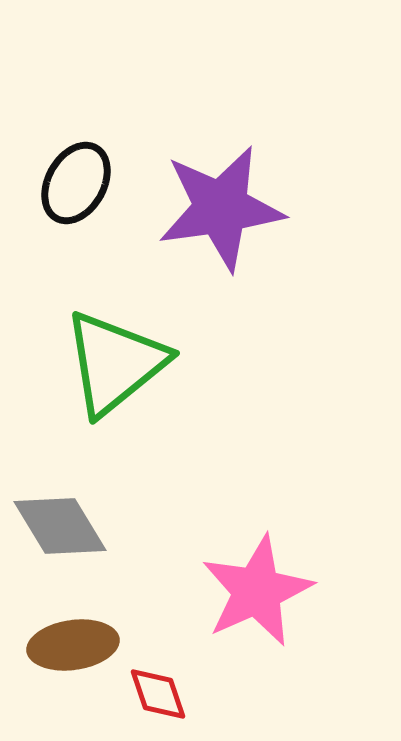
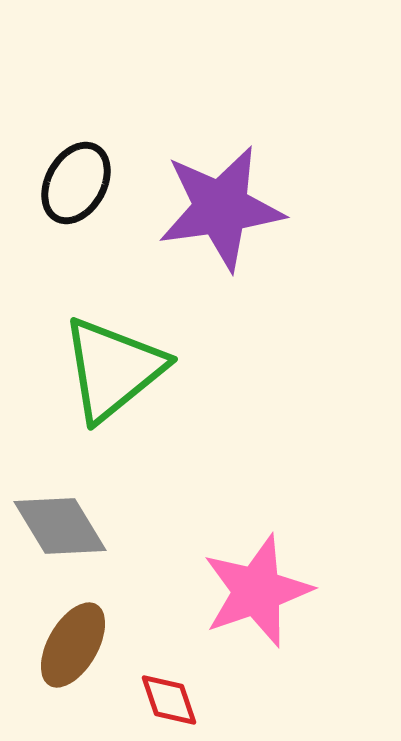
green triangle: moved 2 px left, 6 px down
pink star: rotated 5 degrees clockwise
brown ellipse: rotated 52 degrees counterclockwise
red diamond: moved 11 px right, 6 px down
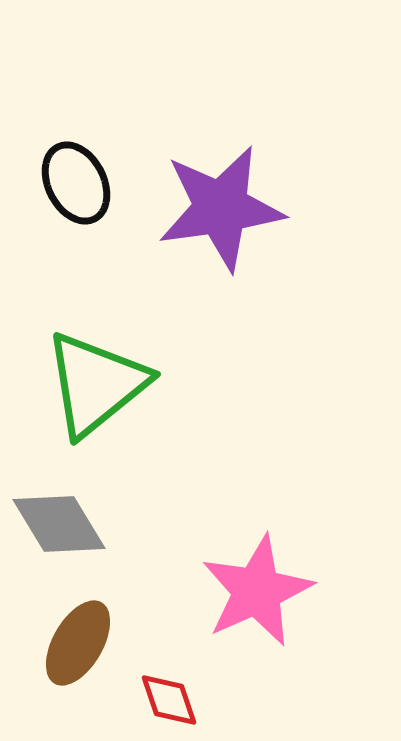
black ellipse: rotated 56 degrees counterclockwise
green triangle: moved 17 px left, 15 px down
gray diamond: moved 1 px left, 2 px up
pink star: rotated 5 degrees counterclockwise
brown ellipse: moved 5 px right, 2 px up
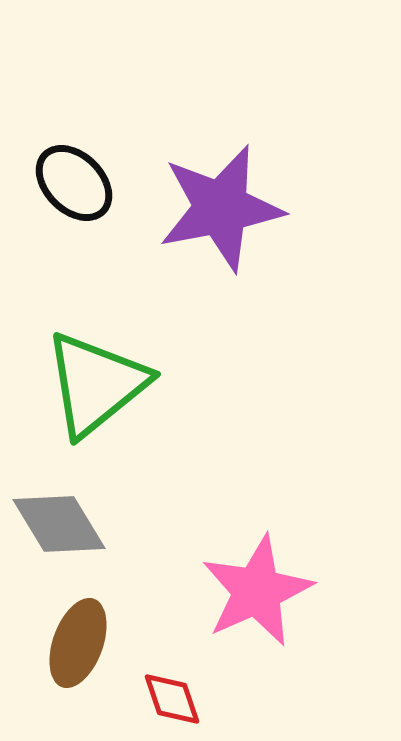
black ellipse: moved 2 px left; rotated 18 degrees counterclockwise
purple star: rotated 3 degrees counterclockwise
brown ellipse: rotated 10 degrees counterclockwise
red diamond: moved 3 px right, 1 px up
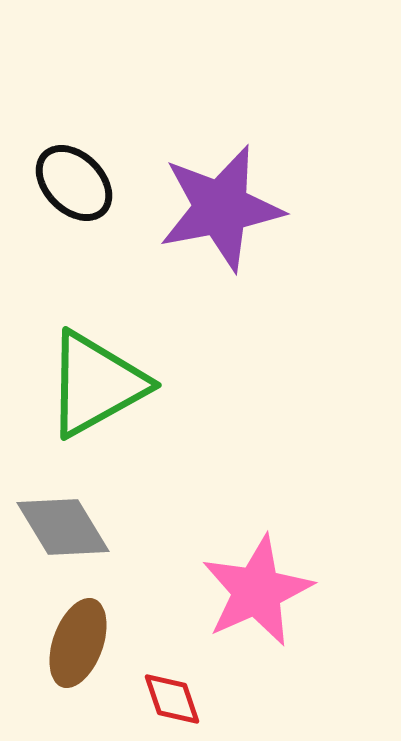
green triangle: rotated 10 degrees clockwise
gray diamond: moved 4 px right, 3 px down
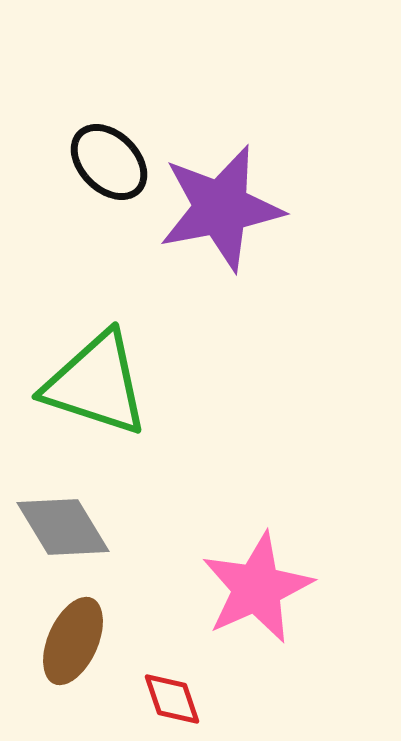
black ellipse: moved 35 px right, 21 px up
green triangle: rotated 47 degrees clockwise
pink star: moved 3 px up
brown ellipse: moved 5 px left, 2 px up; rotated 4 degrees clockwise
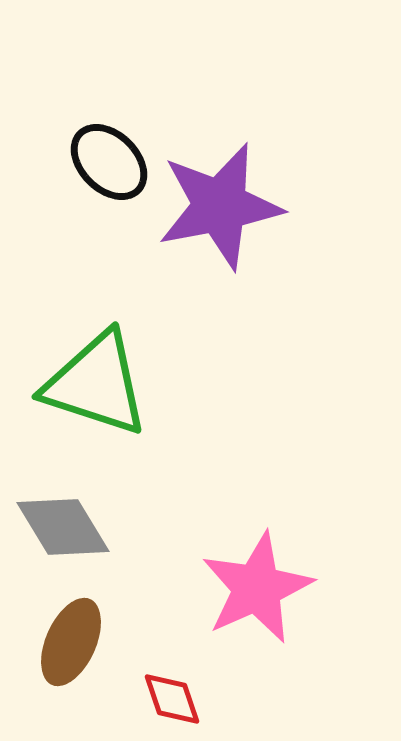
purple star: moved 1 px left, 2 px up
brown ellipse: moved 2 px left, 1 px down
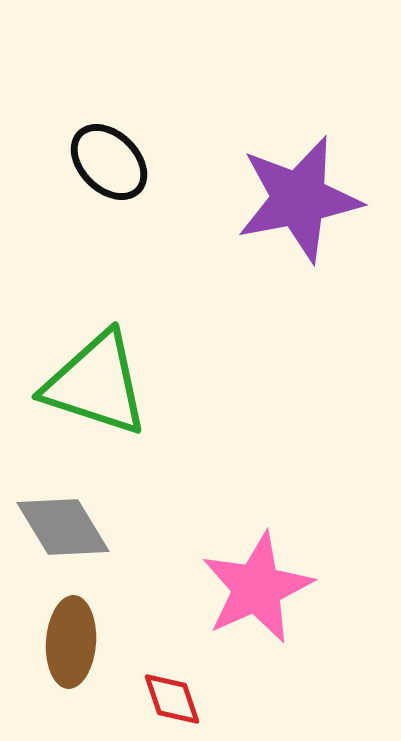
purple star: moved 79 px right, 7 px up
brown ellipse: rotated 20 degrees counterclockwise
